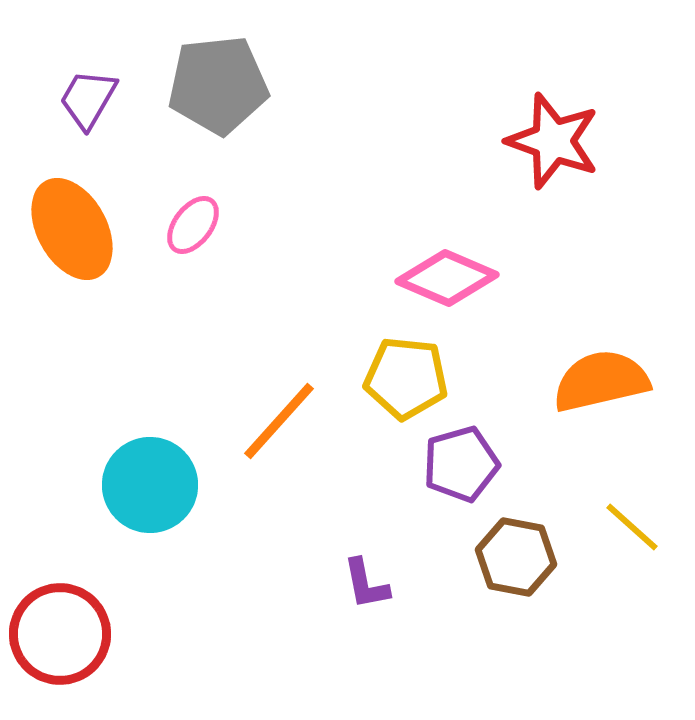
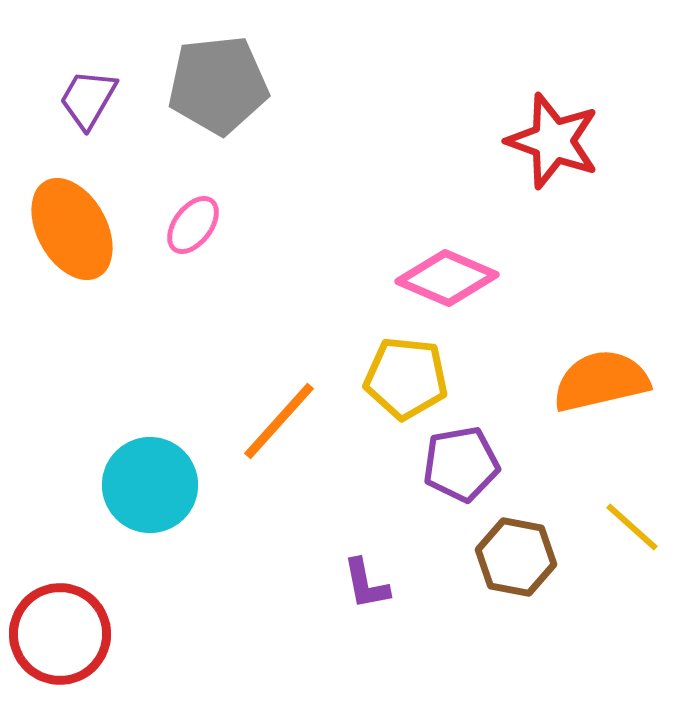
purple pentagon: rotated 6 degrees clockwise
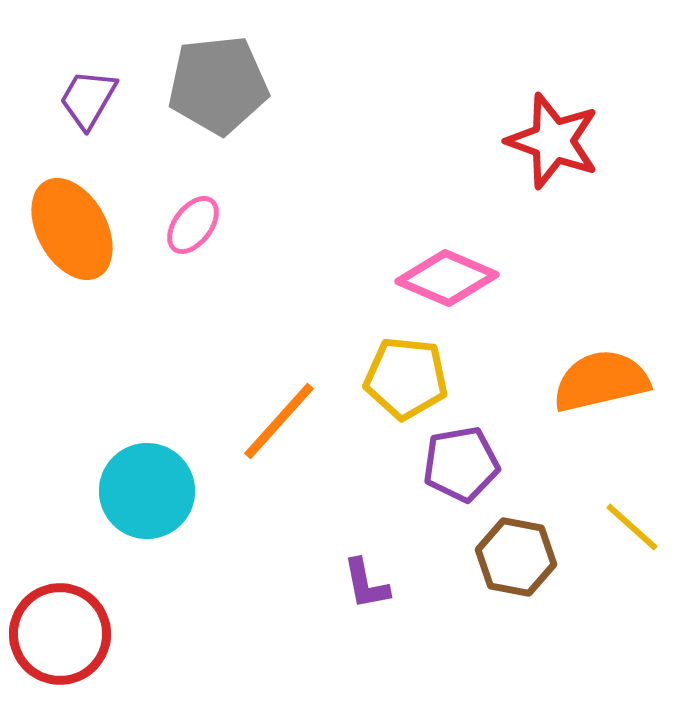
cyan circle: moved 3 px left, 6 px down
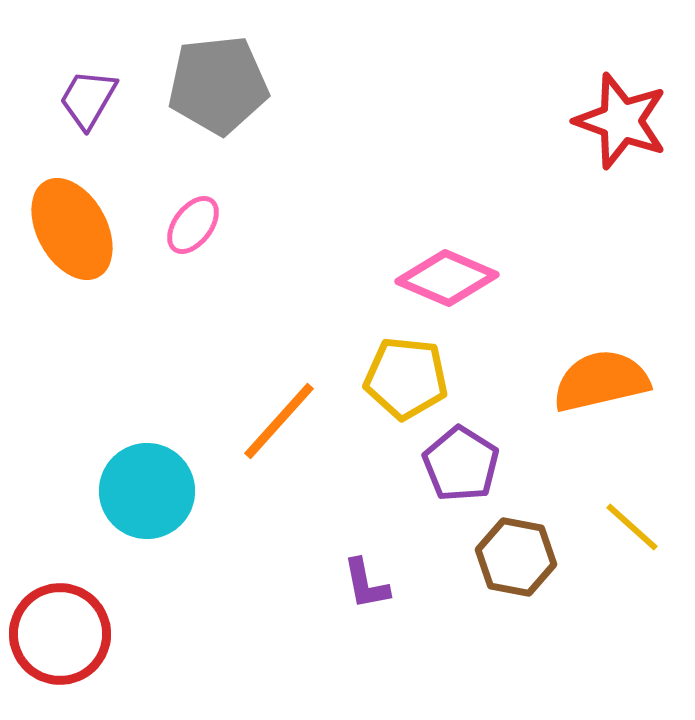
red star: moved 68 px right, 20 px up
purple pentagon: rotated 30 degrees counterclockwise
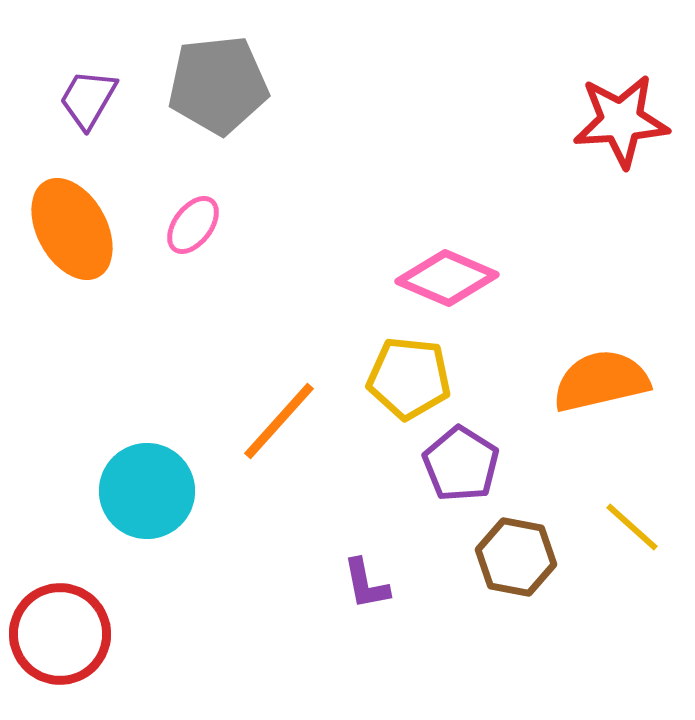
red star: rotated 24 degrees counterclockwise
yellow pentagon: moved 3 px right
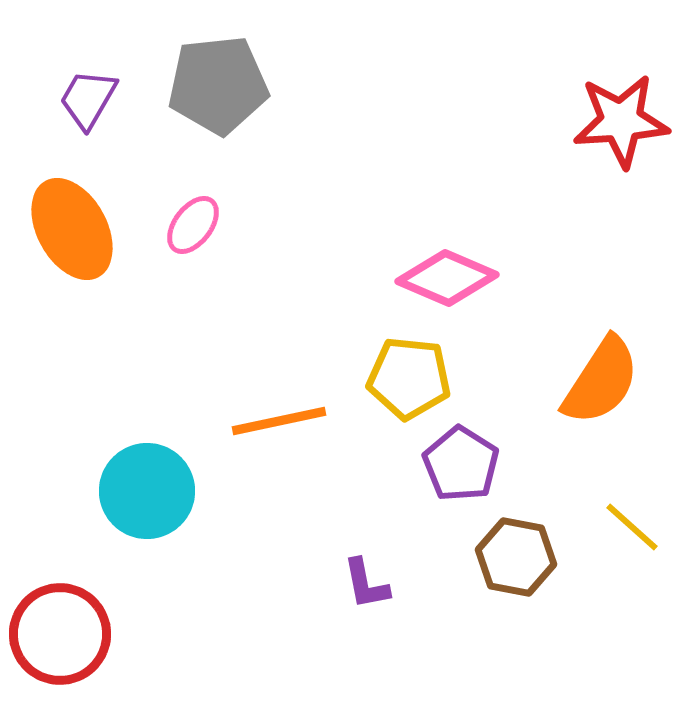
orange semicircle: rotated 136 degrees clockwise
orange line: rotated 36 degrees clockwise
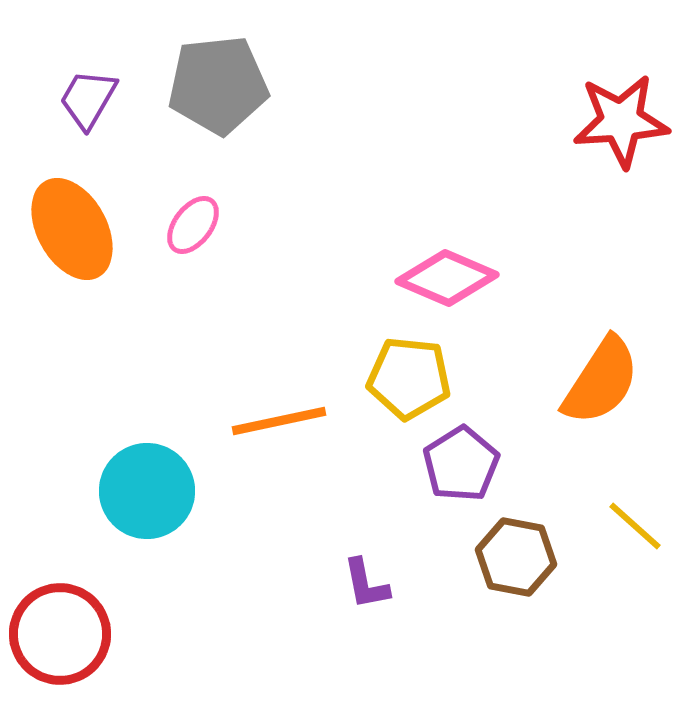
purple pentagon: rotated 8 degrees clockwise
yellow line: moved 3 px right, 1 px up
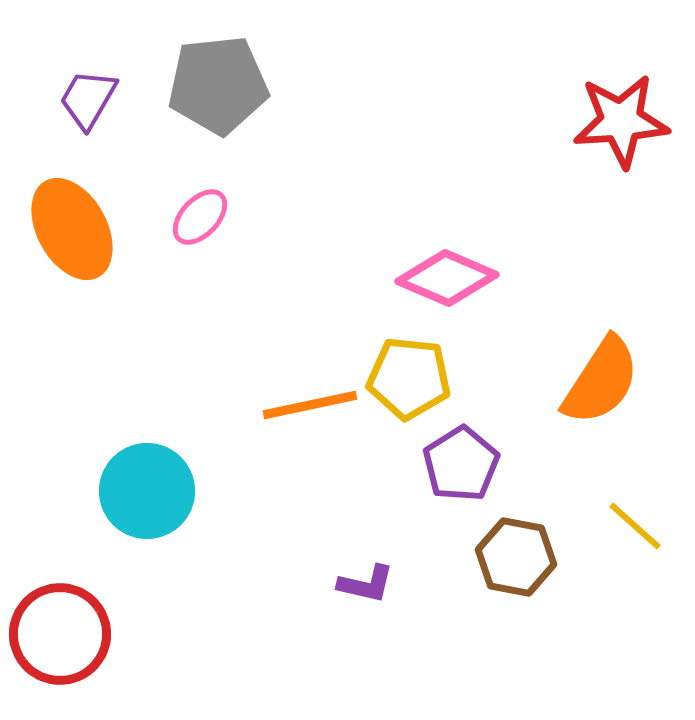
pink ellipse: moved 7 px right, 8 px up; rotated 6 degrees clockwise
orange line: moved 31 px right, 16 px up
purple L-shape: rotated 66 degrees counterclockwise
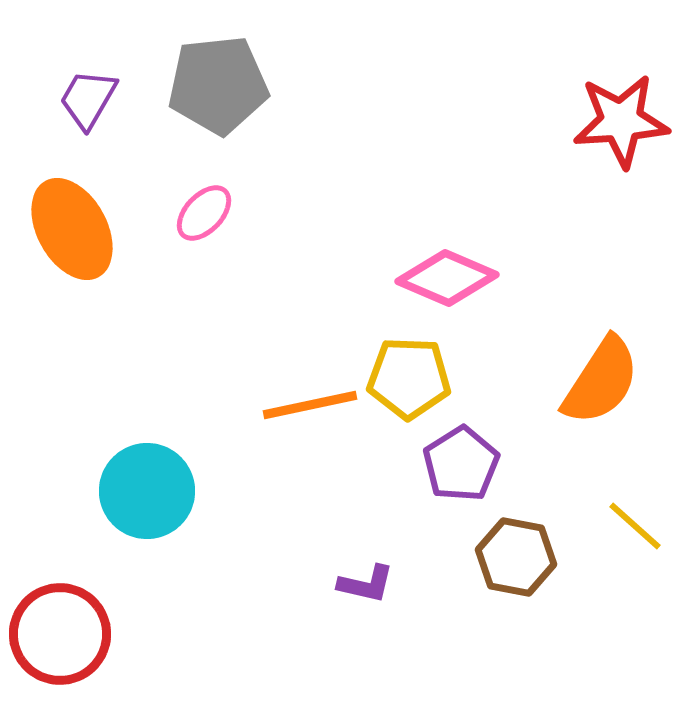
pink ellipse: moved 4 px right, 4 px up
yellow pentagon: rotated 4 degrees counterclockwise
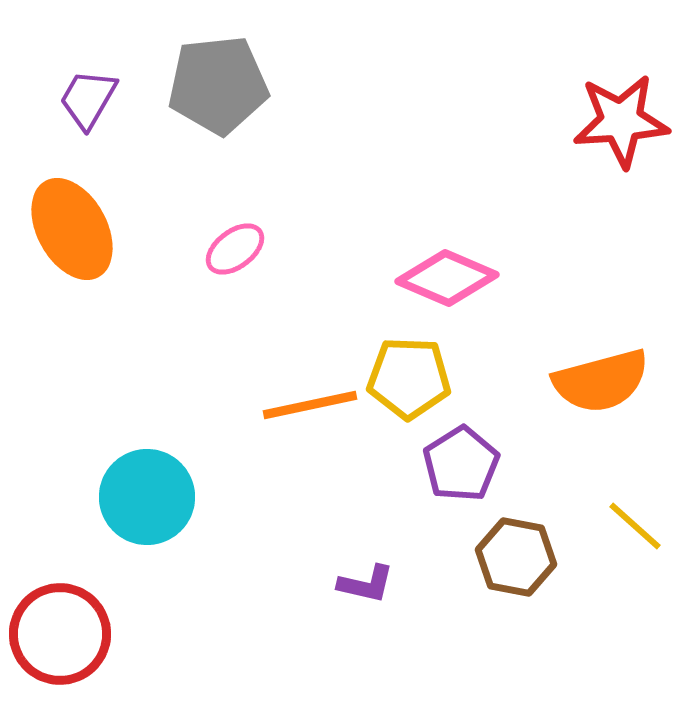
pink ellipse: moved 31 px right, 36 px down; rotated 10 degrees clockwise
orange semicircle: rotated 42 degrees clockwise
cyan circle: moved 6 px down
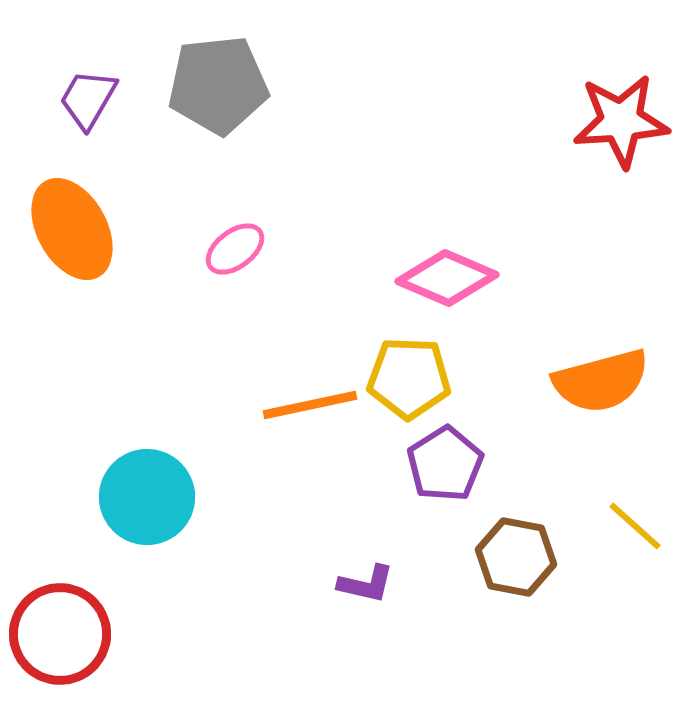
purple pentagon: moved 16 px left
